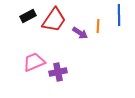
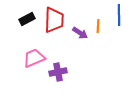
black rectangle: moved 1 px left, 3 px down
red trapezoid: rotated 32 degrees counterclockwise
pink trapezoid: moved 4 px up
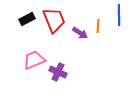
red trapezoid: rotated 24 degrees counterclockwise
pink trapezoid: moved 2 px down
purple cross: rotated 36 degrees clockwise
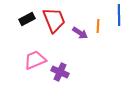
pink trapezoid: moved 1 px right
purple cross: moved 2 px right
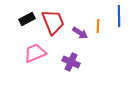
blue line: moved 1 px down
red trapezoid: moved 1 px left, 2 px down
pink trapezoid: moved 7 px up
purple cross: moved 11 px right, 10 px up
